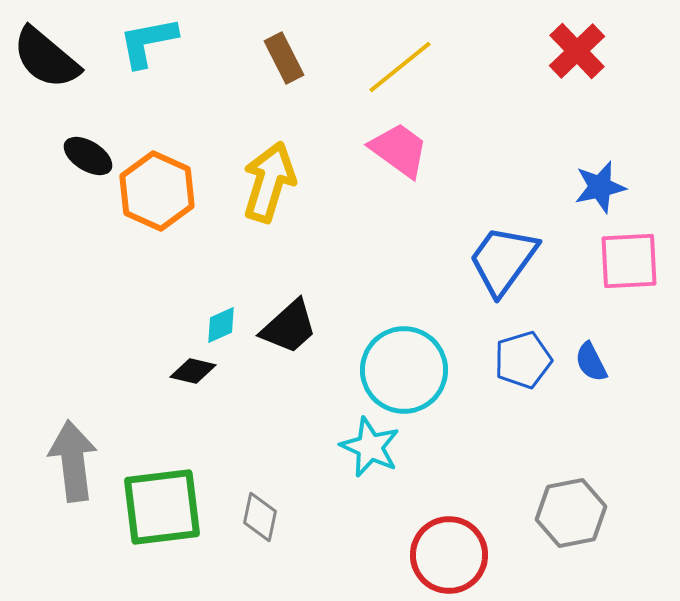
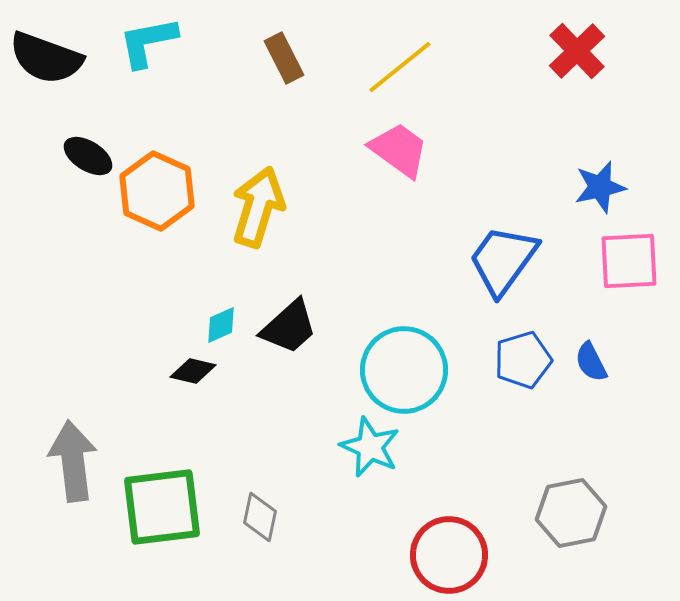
black semicircle: rotated 20 degrees counterclockwise
yellow arrow: moved 11 px left, 25 px down
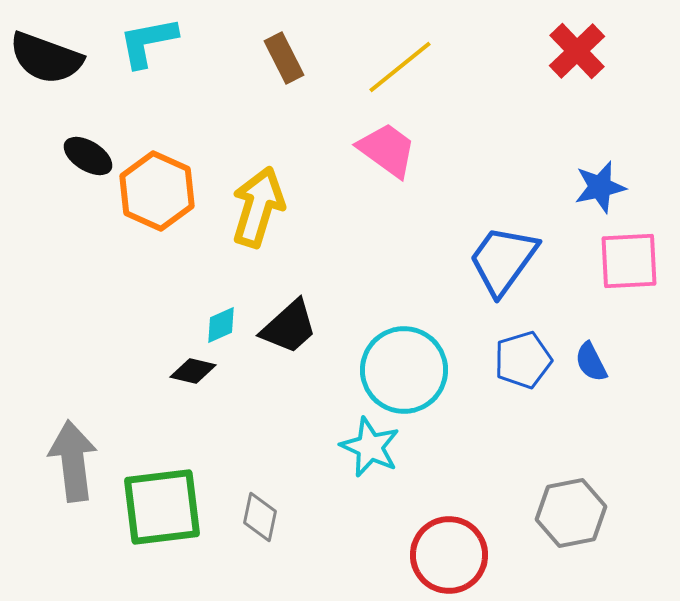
pink trapezoid: moved 12 px left
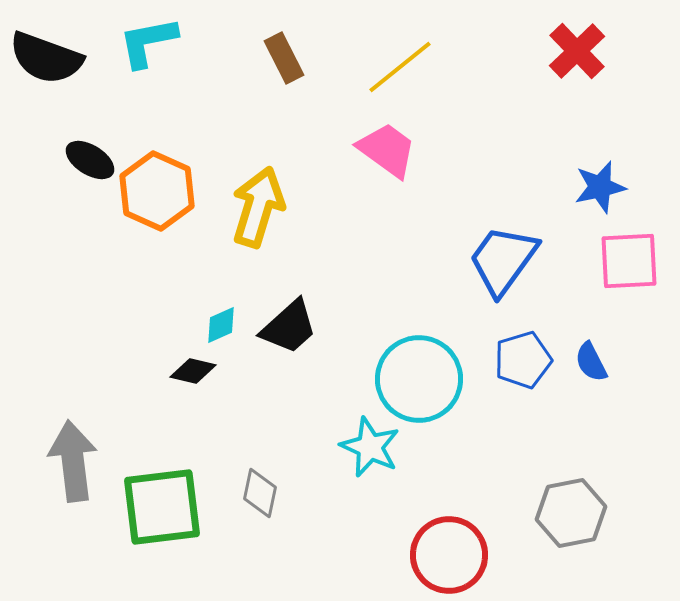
black ellipse: moved 2 px right, 4 px down
cyan circle: moved 15 px right, 9 px down
gray diamond: moved 24 px up
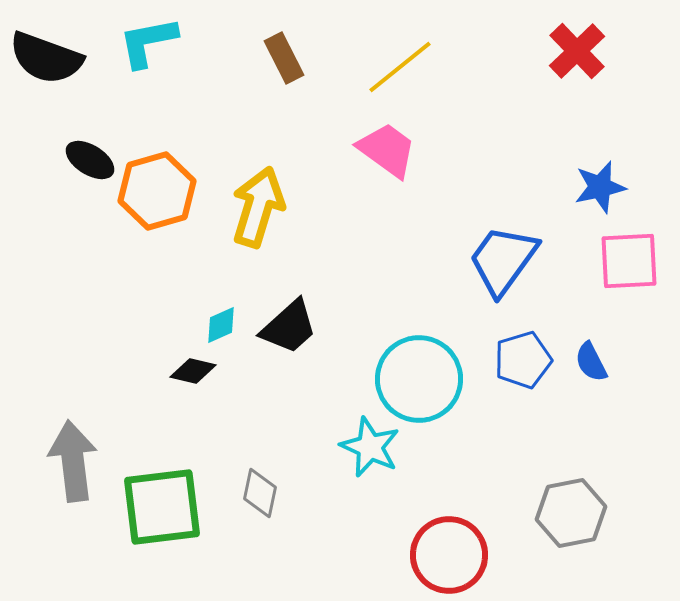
orange hexagon: rotated 20 degrees clockwise
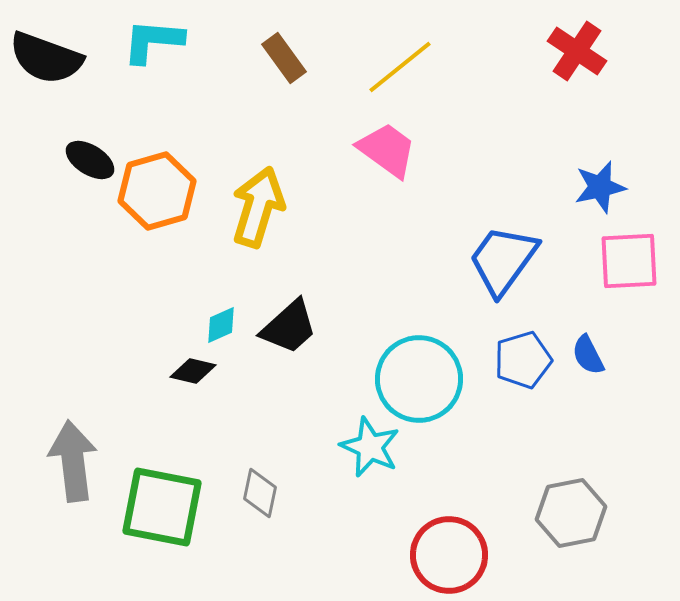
cyan L-shape: moved 5 px right, 1 px up; rotated 16 degrees clockwise
red cross: rotated 12 degrees counterclockwise
brown rectangle: rotated 9 degrees counterclockwise
blue semicircle: moved 3 px left, 7 px up
green square: rotated 18 degrees clockwise
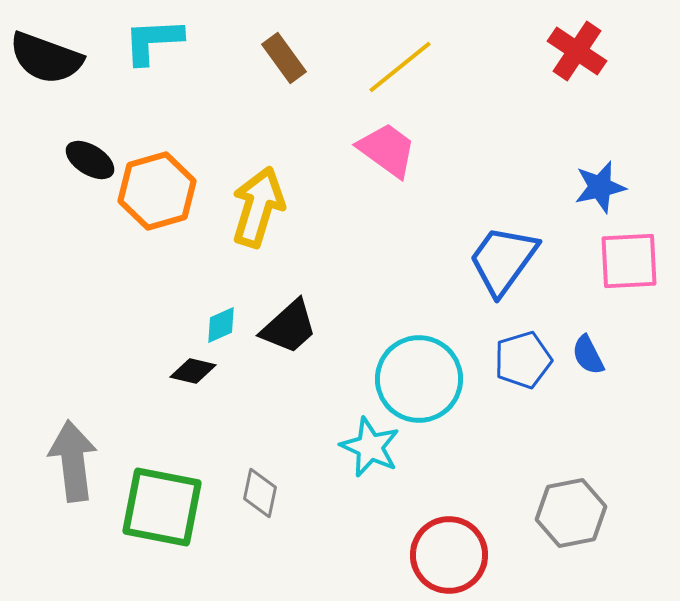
cyan L-shape: rotated 8 degrees counterclockwise
